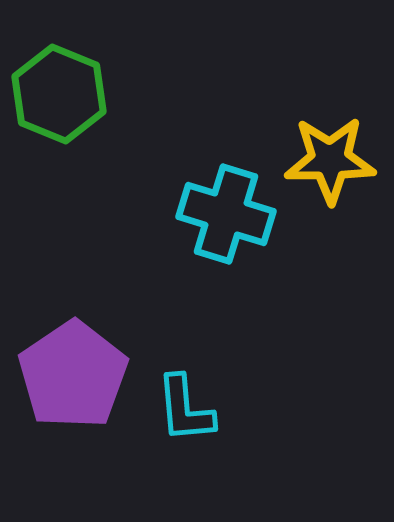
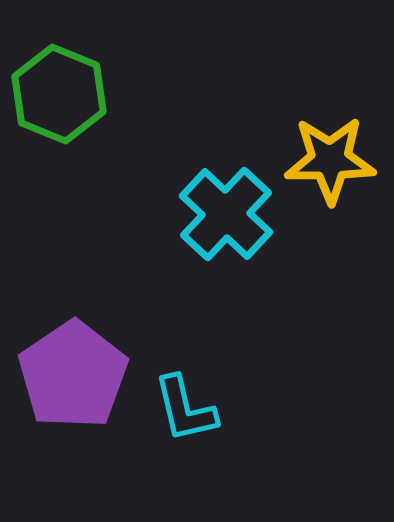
cyan cross: rotated 26 degrees clockwise
cyan L-shape: rotated 8 degrees counterclockwise
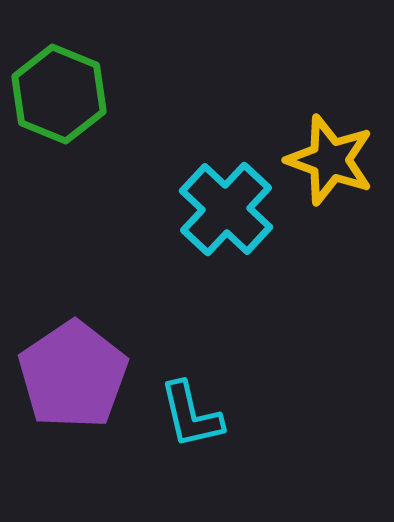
yellow star: rotated 20 degrees clockwise
cyan cross: moved 5 px up
cyan L-shape: moved 6 px right, 6 px down
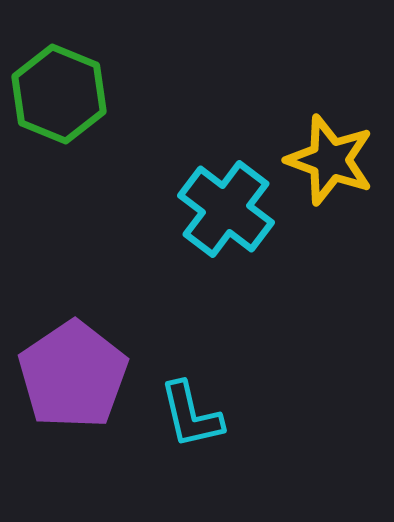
cyan cross: rotated 6 degrees counterclockwise
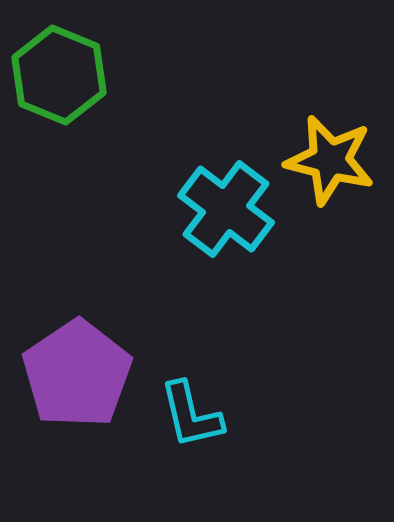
green hexagon: moved 19 px up
yellow star: rotated 6 degrees counterclockwise
purple pentagon: moved 4 px right, 1 px up
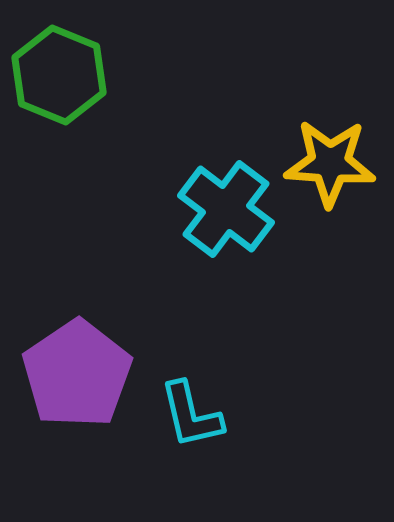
yellow star: moved 3 px down; rotated 10 degrees counterclockwise
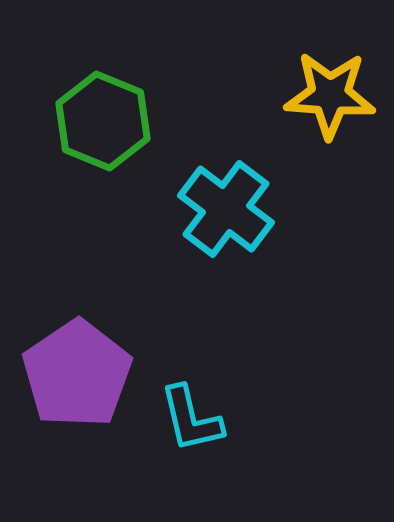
green hexagon: moved 44 px right, 46 px down
yellow star: moved 68 px up
cyan L-shape: moved 4 px down
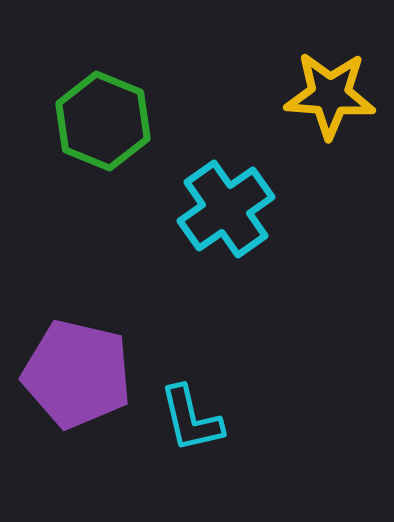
cyan cross: rotated 18 degrees clockwise
purple pentagon: rotated 25 degrees counterclockwise
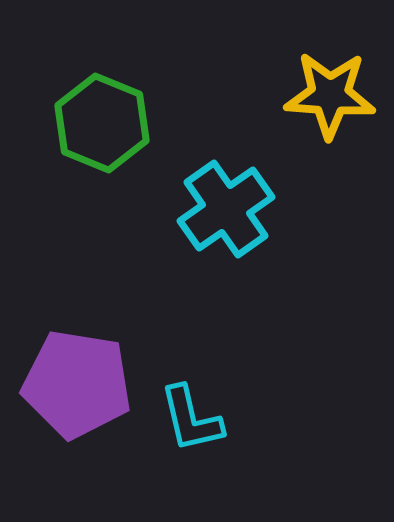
green hexagon: moved 1 px left, 2 px down
purple pentagon: moved 10 px down; rotated 4 degrees counterclockwise
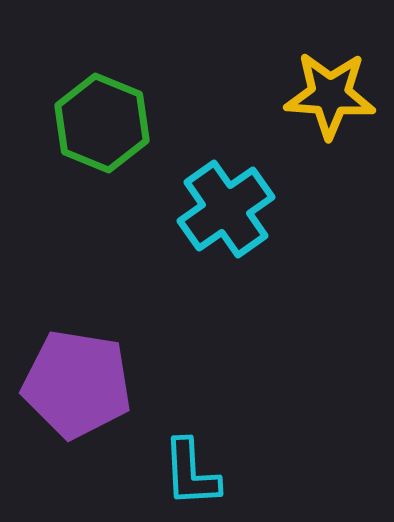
cyan L-shape: moved 54 px down; rotated 10 degrees clockwise
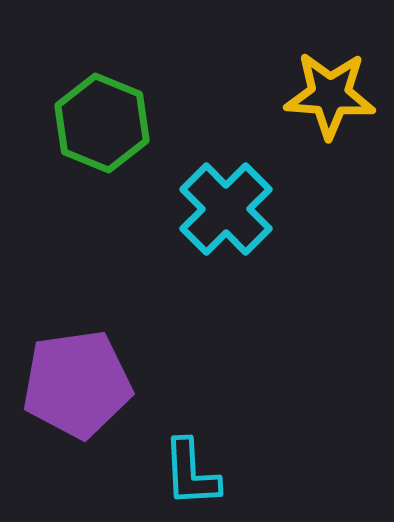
cyan cross: rotated 10 degrees counterclockwise
purple pentagon: rotated 17 degrees counterclockwise
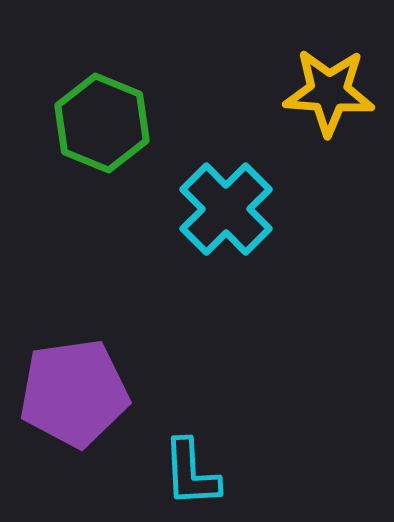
yellow star: moved 1 px left, 3 px up
purple pentagon: moved 3 px left, 9 px down
